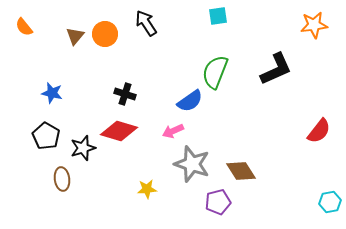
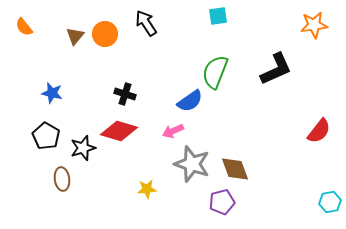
brown diamond: moved 6 px left, 2 px up; rotated 12 degrees clockwise
purple pentagon: moved 4 px right
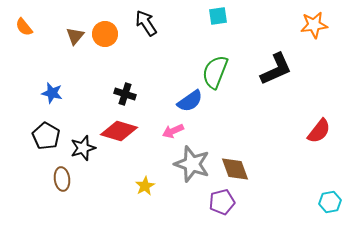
yellow star: moved 2 px left, 3 px up; rotated 24 degrees counterclockwise
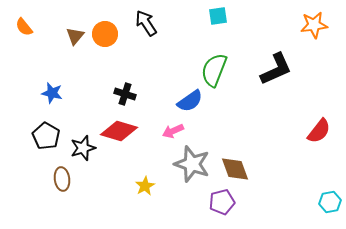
green semicircle: moved 1 px left, 2 px up
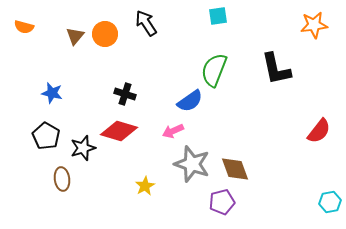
orange semicircle: rotated 36 degrees counterclockwise
black L-shape: rotated 102 degrees clockwise
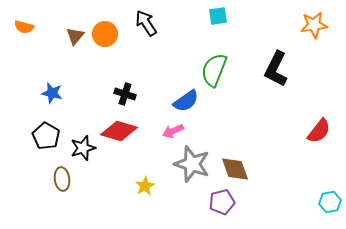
black L-shape: rotated 39 degrees clockwise
blue semicircle: moved 4 px left
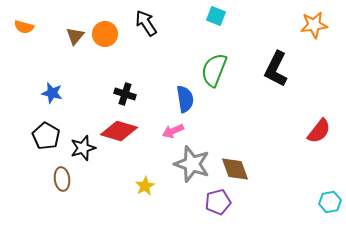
cyan square: moved 2 px left; rotated 30 degrees clockwise
blue semicircle: moved 1 px left, 2 px up; rotated 64 degrees counterclockwise
purple pentagon: moved 4 px left
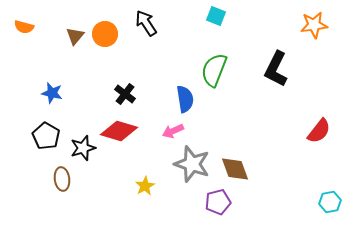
black cross: rotated 20 degrees clockwise
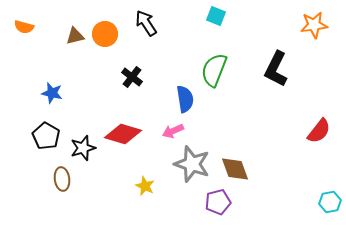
brown triangle: rotated 36 degrees clockwise
black cross: moved 7 px right, 17 px up
red diamond: moved 4 px right, 3 px down
yellow star: rotated 18 degrees counterclockwise
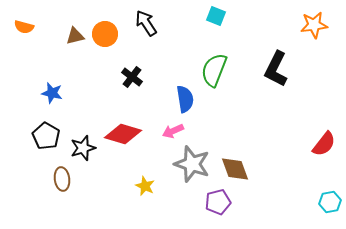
red semicircle: moved 5 px right, 13 px down
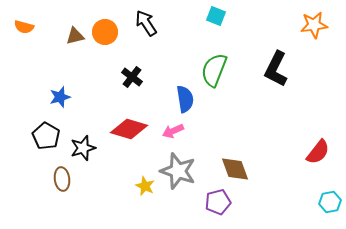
orange circle: moved 2 px up
blue star: moved 8 px right, 4 px down; rotated 30 degrees counterclockwise
red diamond: moved 6 px right, 5 px up
red semicircle: moved 6 px left, 8 px down
gray star: moved 14 px left, 7 px down
